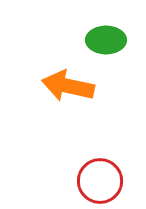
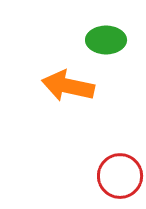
red circle: moved 20 px right, 5 px up
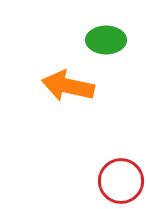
red circle: moved 1 px right, 5 px down
